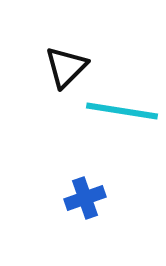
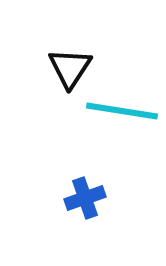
black triangle: moved 4 px right, 1 px down; rotated 12 degrees counterclockwise
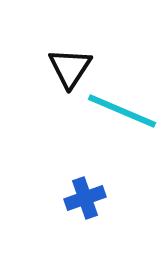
cyan line: rotated 14 degrees clockwise
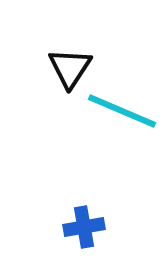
blue cross: moved 1 px left, 29 px down; rotated 9 degrees clockwise
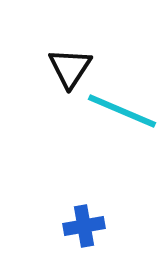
blue cross: moved 1 px up
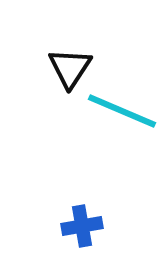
blue cross: moved 2 px left
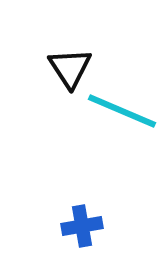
black triangle: rotated 6 degrees counterclockwise
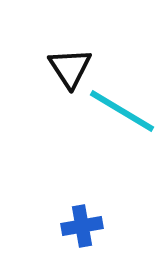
cyan line: rotated 8 degrees clockwise
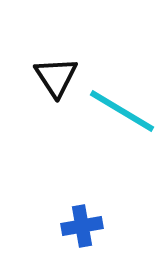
black triangle: moved 14 px left, 9 px down
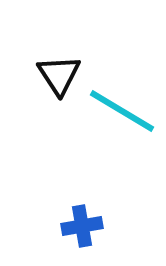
black triangle: moved 3 px right, 2 px up
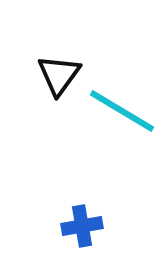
black triangle: rotated 9 degrees clockwise
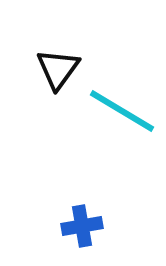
black triangle: moved 1 px left, 6 px up
